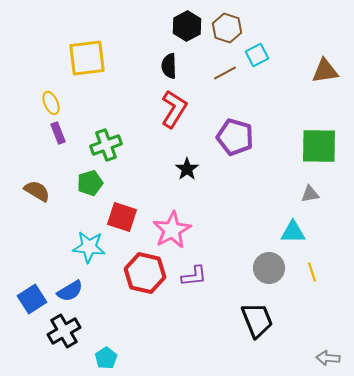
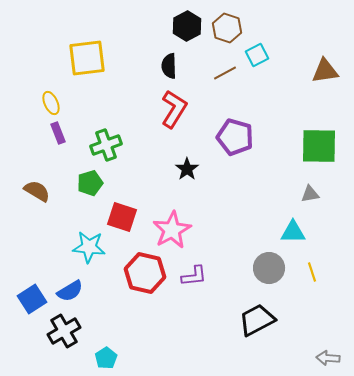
black trapezoid: rotated 96 degrees counterclockwise
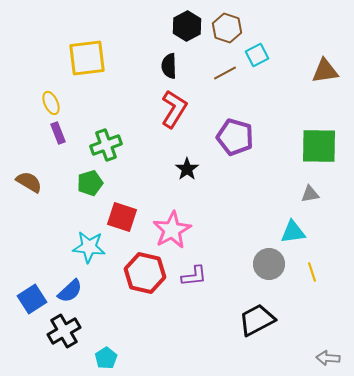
brown semicircle: moved 8 px left, 9 px up
cyan triangle: rotated 8 degrees counterclockwise
gray circle: moved 4 px up
blue semicircle: rotated 12 degrees counterclockwise
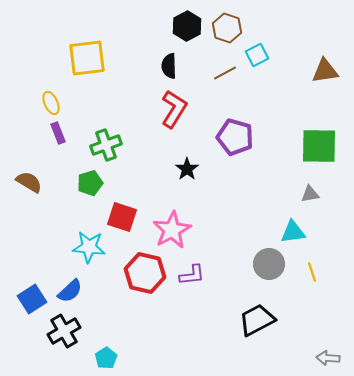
purple L-shape: moved 2 px left, 1 px up
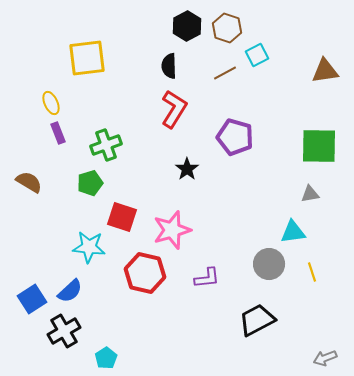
pink star: rotated 12 degrees clockwise
purple L-shape: moved 15 px right, 3 px down
gray arrow: moved 3 px left; rotated 25 degrees counterclockwise
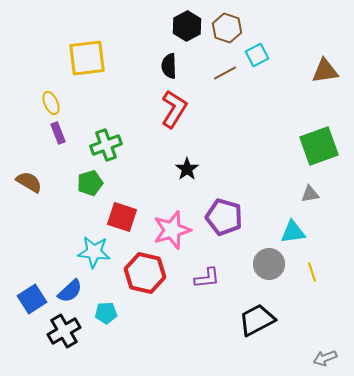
purple pentagon: moved 11 px left, 80 px down
green square: rotated 21 degrees counterclockwise
cyan star: moved 5 px right, 5 px down
cyan pentagon: moved 45 px up; rotated 30 degrees clockwise
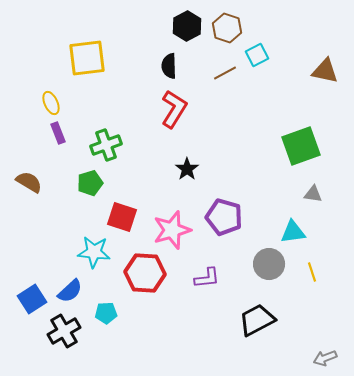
brown triangle: rotated 20 degrees clockwise
green square: moved 18 px left
gray triangle: moved 3 px right; rotated 18 degrees clockwise
red hexagon: rotated 9 degrees counterclockwise
